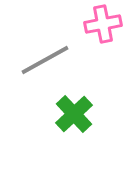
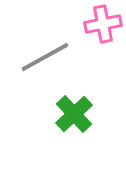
gray line: moved 3 px up
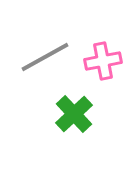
pink cross: moved 37 px down
